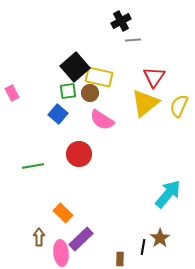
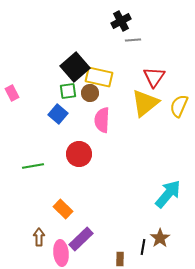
pink semicircle: rotated 60 degrees clockwise
orange rectangle: moved 4 px up
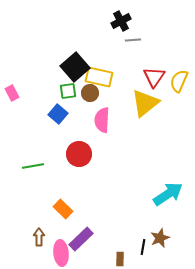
yellow semicircle: moved 25 px up
cyan arrow: rotated 16 degrees clockwise
brown star: rotated 12 degrees clockwise
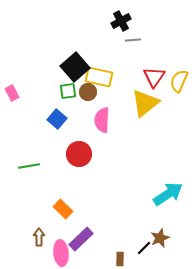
brown circle: moved 2 px left, 1 px up
blue square: moved 1 px left, 5 px down
green line: moved 4 px left
black line: moved 1 px right, 1 px down; rotated 35 degrees clockwise
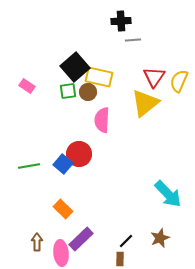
black cross: rotated 24 degrees clockwise
pink rectangle: moved 15 px right, 7 px up; rotated 28 degrees counterclockwise
blue square: moved 6 px right, 45 px down
cyan arrow: rotated 80 degrees clockwise
brown arrow: moved 2 px left, 5 px down
black line: moved 18 px left, 7 px up
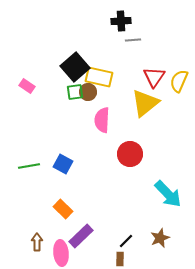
green square: moved 7 px right, 1 px down
red circle: moved 51 px right
blue square: rotated 12 degrees counterclockwise
purple rectangle: moved 3 px up
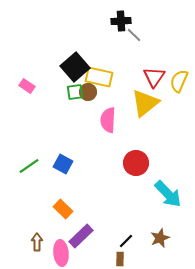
gray line: moved 1 px right, 5 px up; rotated 49 degrees clockwise
pink semicircle: moved 6 px right
red circle: moved 6 px right, 9 px down
green line: rotated 25 degrees counterclockwise
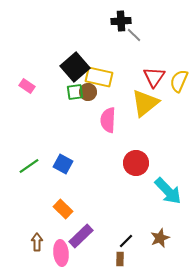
cyan arrow: moved 3 px up
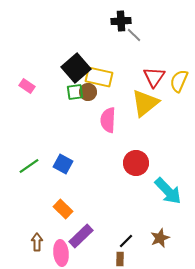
black square: moved 1 px right, 1 px down
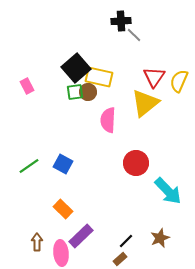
pink rectangle: rotated 28 degrees clockwise
brown rectangle: rotated 48 degrees clockwise
